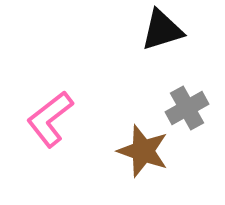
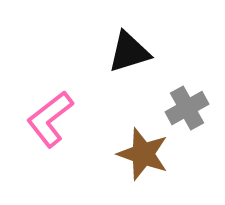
black triangle: moved 33 px left, 22 px down
brown star: moved 3 px down
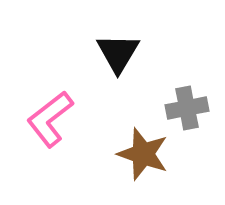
black triangle: moved 11 px left, 1 px down; rotated 42 degrees counterclockwise
gray cross: rotated 18 degrees clockwise
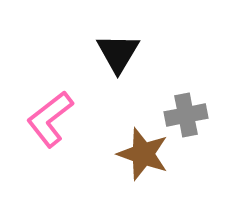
gray cross: moved 1 px left, 7 px down
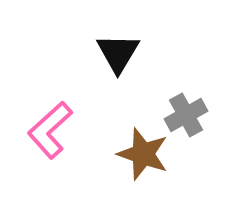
gray cross: rotated 18 degrees counterclockwise
pink L-shape: moved 11 px down; rotated 4 degrees counterclockwise
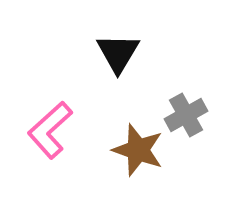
brown star: moved 5 px left, 4 px up
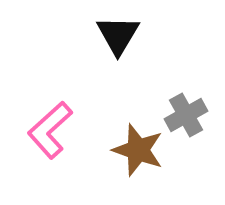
black triangle: moved 18 px up
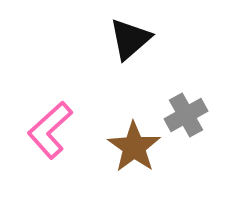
black triangle: moved 12 px right, 4 px down; rotated 18 degrees clockwise
brown star: moved 4 px left, 3 px up; rotated 16 degrees clockwise
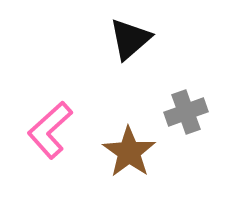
gray cross: moved 3 px up; rotated 9 degrees clockwise
brown star: moved 5 px left, 5 px down
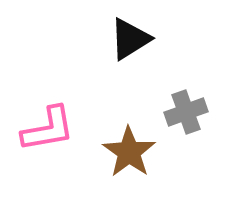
black triangle: rotated 9 degrees clockwise
pink L-shape: moved 2 px left, 1 px up; rotated 148 degrees counterclockwise
